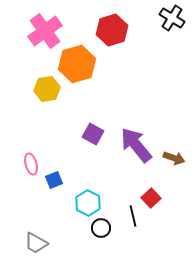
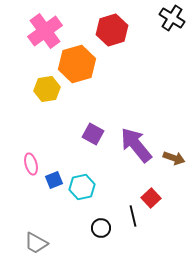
cyan hexagon: moved 6 px left, 16 px up; rotated 20 degrees clockwise
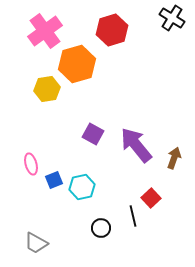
brown arrow: rotated 90 degrees counterclockwise
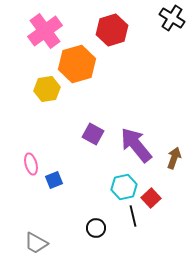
cyan hexagon: moved 42 px right
black circle: moved 5 px left
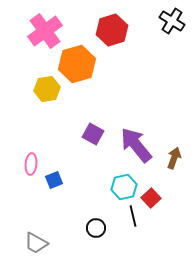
black cross: moved 3 px down
pink ellipse: rotated 20 degrees clockwise
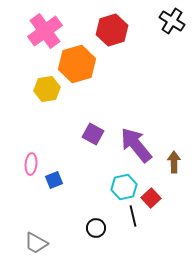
brown arrow: moved 4 px down; rotated 20 degrees counterclockwise
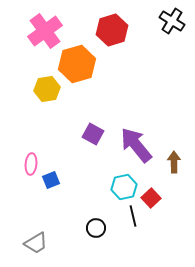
blue square: moved 3 px left
gray trapezoid: rotated 60 degrees counterclockwise
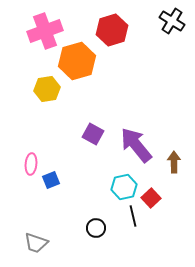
pink cross: rotated 16 degrees clockwise
orange hexagon: moved 3 px up
gray trapezoid: rotated 50 degrees clockwise
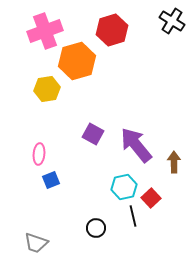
pink ellipse: moved 8 px right, 10 px up
